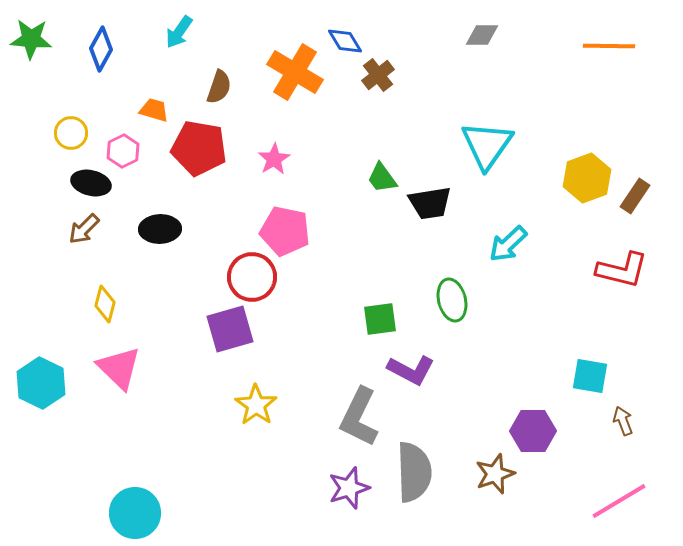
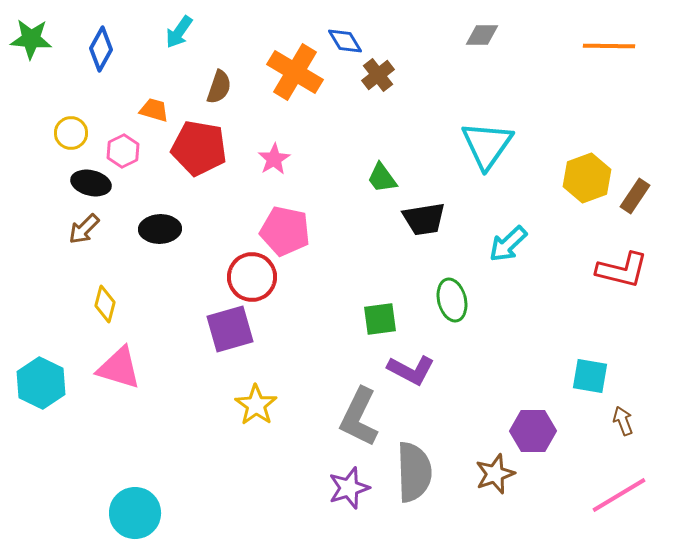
black trapezoid at (430, 203): moved 6 px left, 16 px down
pink triangle at (119, 368): rotated 27 degrees counterclockwise
pink line at (619, 501): moved 6 px up
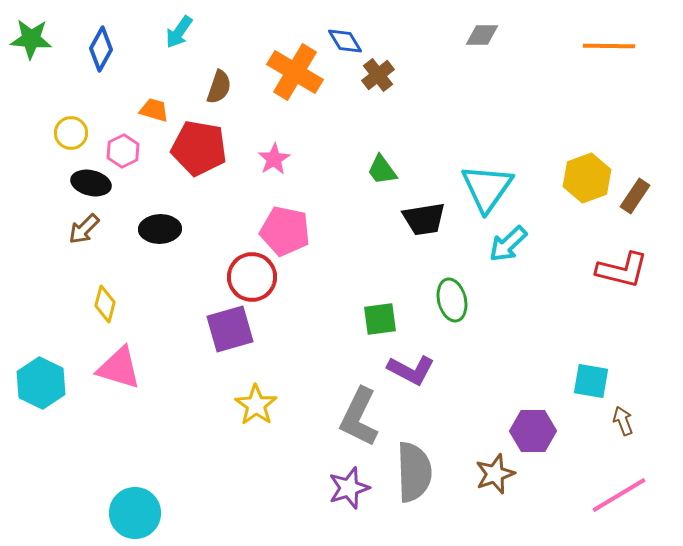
cyan triangle at (487, 145): moved 43 px down
green trapezoid at (382, 178): moved 8 px up
cyan square at (590, 376): moved 1 px right, 5 px down
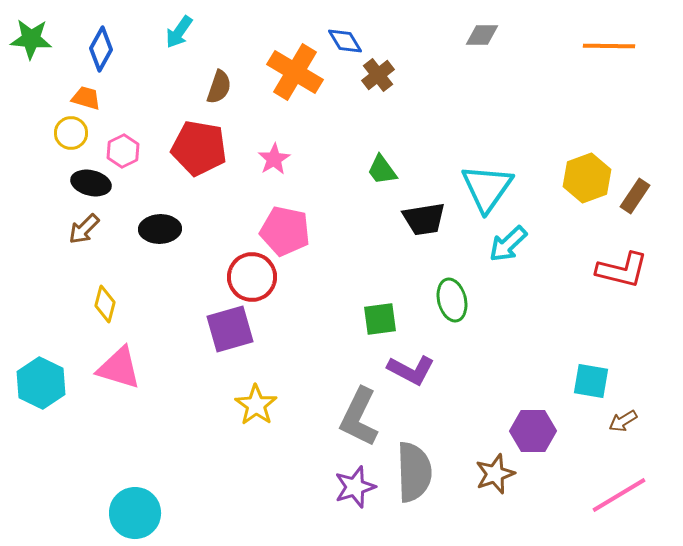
orange trapezoid at (154, 110): moved 68 px left, 12 px up
brown arrow at (623, 421): rotated 100 degrees counterclockwise
purple star at (349, 488): moved 6 px right, 1 px up
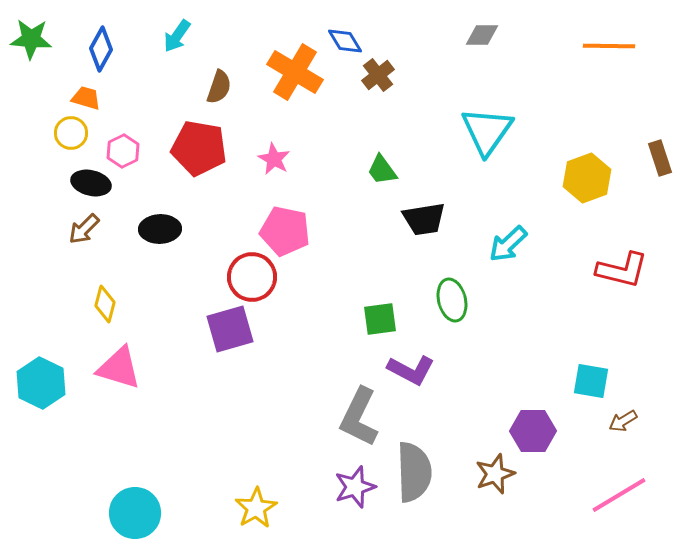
cyan arrow at (179, 32): moved 2 px left, 4 px down
pink star at (274, 159): rotated 12 degrees counterclockwise
cyan triangle at (487, 188): moved 57 px up
brown rectangle at (635, 196): moved 25 px right, 38 px up; rotated 52 degrees counterclockwise
yellow star at (256, 405): moved 103 px down; rotated 6 degrees clockwise
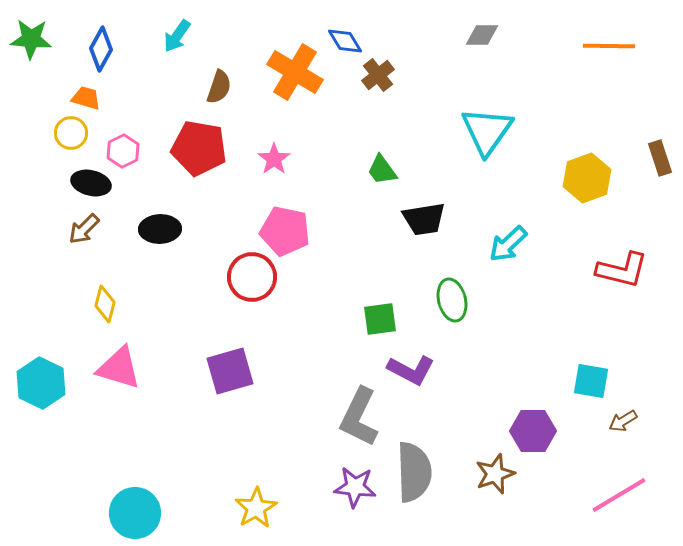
pink star at (274, 159): rotated 8 degrees clockwise
purple square at (230, 329): moved 42 px down
purple star at (355, 487): rotated 24 degrees clockwise
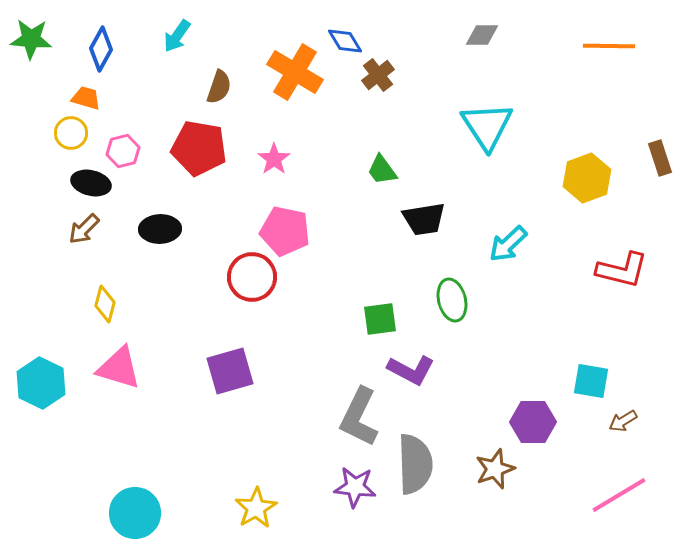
cyan triangle at (487, 131): moved 5 px up; rotated 8 degrees counterclockwise
pink hexagon at (123, 151): rotated 12 degrees clockwise
purple hexagon at (533, 431): moved 9 px up
gray semicircle at (414, 472): moved 1 px right, 8 px up
brown star at (495, 474): moved 5 px up
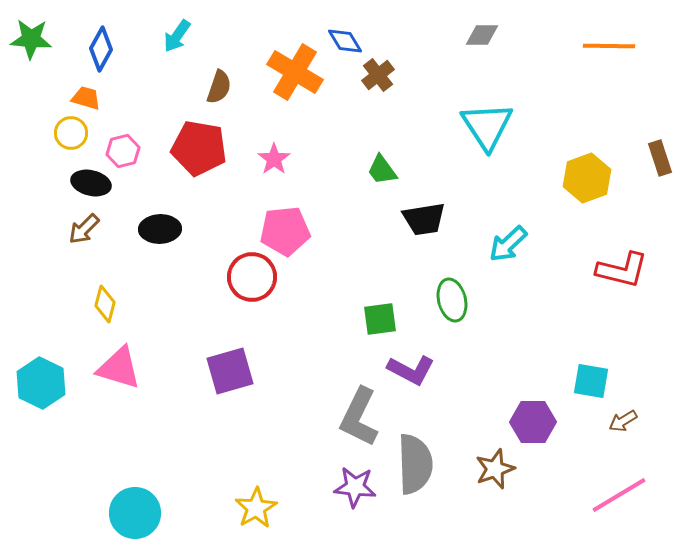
pink pentagon at (285, 231): rotated 18 degrees counterclockwise
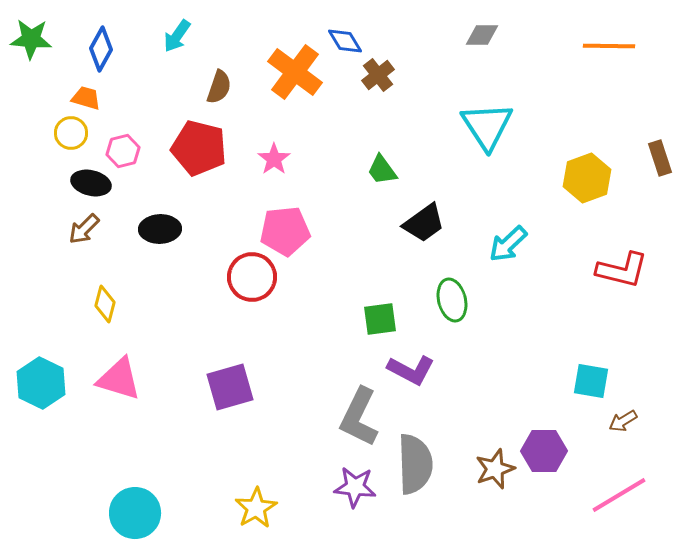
orange cross at (295, 72): rotated 6 degrees clockwise
red pentagon at (199, 148): rotated 4 degrees clockwise
black trapezoid at (424, 219): moved 4 px down; rotated 27 degrees counterclockwise
pink triangle at (119, 368): moved 11 px down
purple square at (230, 371): moved 16 px down
purple hexagon at (533, 422): moved 11 px right, 29 px down
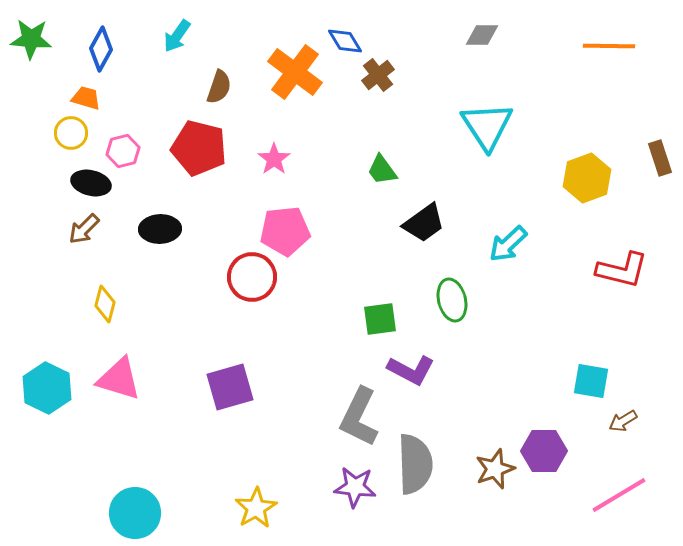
cyan hexagon at (41, 383): moved 6 px right, 5 px down
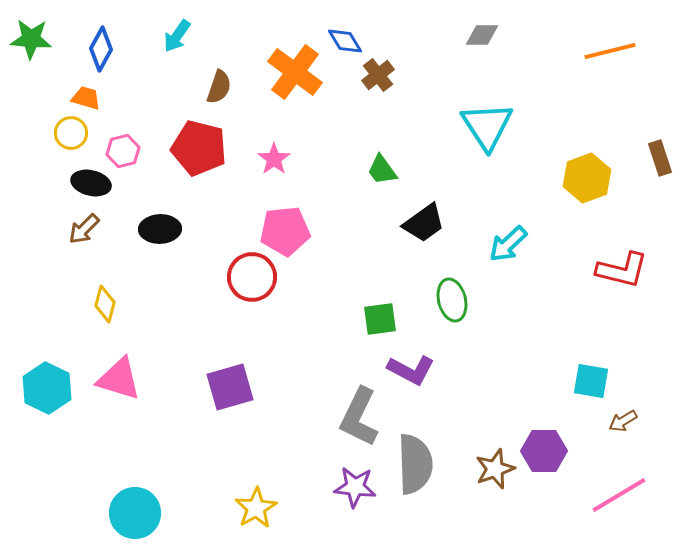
orange line at (609, 46): moved 1 px right, 5 px down; rotated 15 degrees counterclockwise
